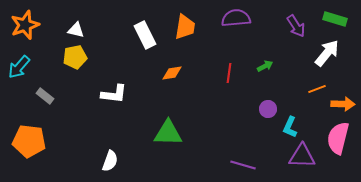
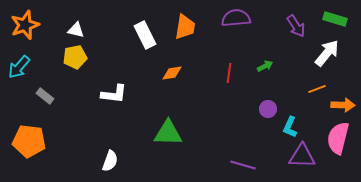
orange arrow: moved 1 px down
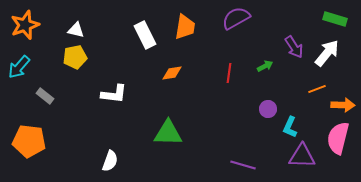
purple semicircle: rotated 24 degrees counterclockwise
purple arrow: moved 2 px left, 21 px down
